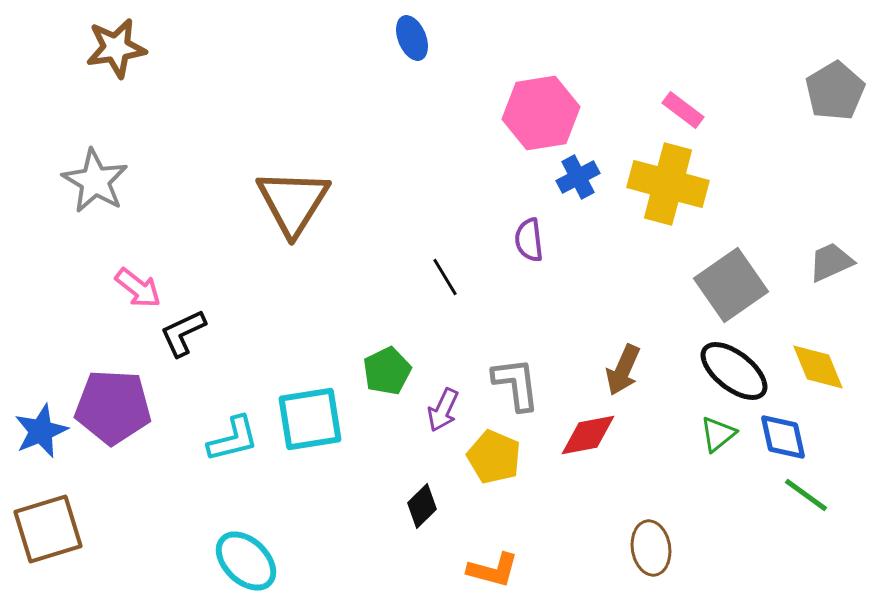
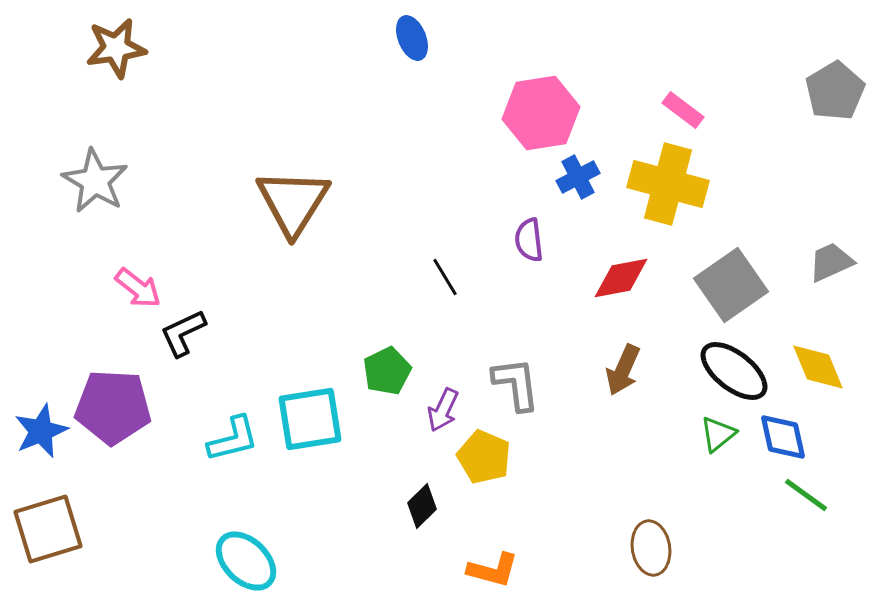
red diamond: moved 33 px right, 157 px up
yellow pentagon: moved 10 px left
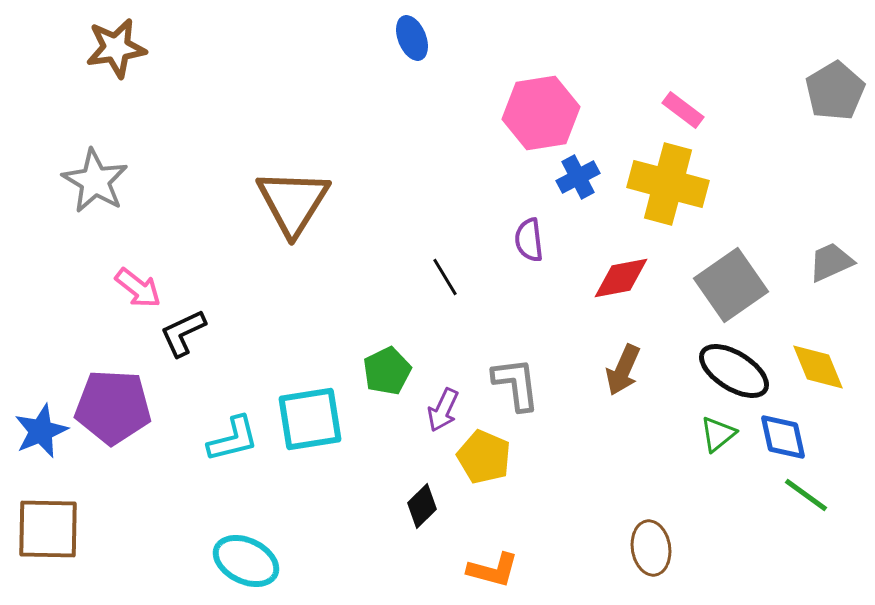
black ellipse: rotated 6 degrees counterclockwise
brown square: rotated 18 degrees clockwise
cyan ellipse: rotated 18 degrees counterclockwise
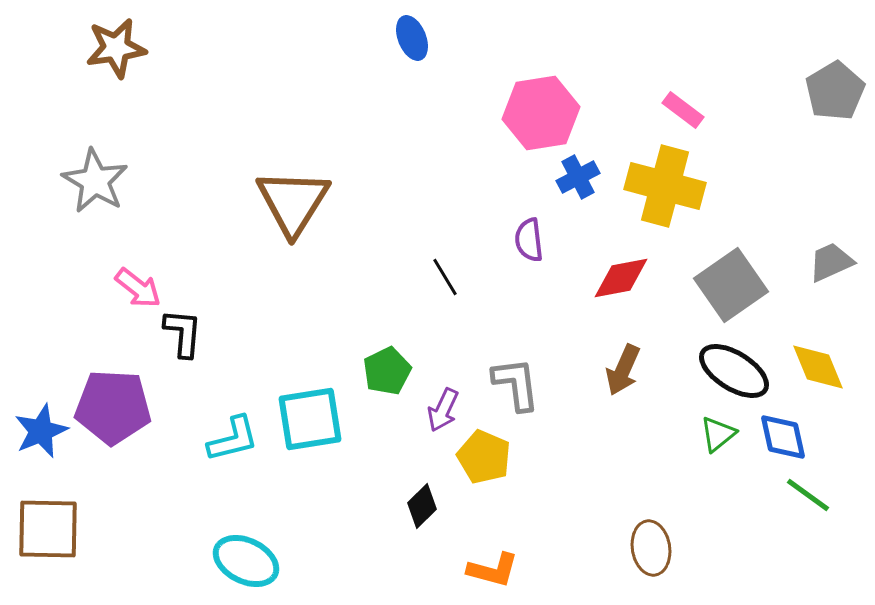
yellow cross: moved 3 px left, 2 px down
black L-shape: rotated 120 degrees clockwise
green line: moved 2 px right
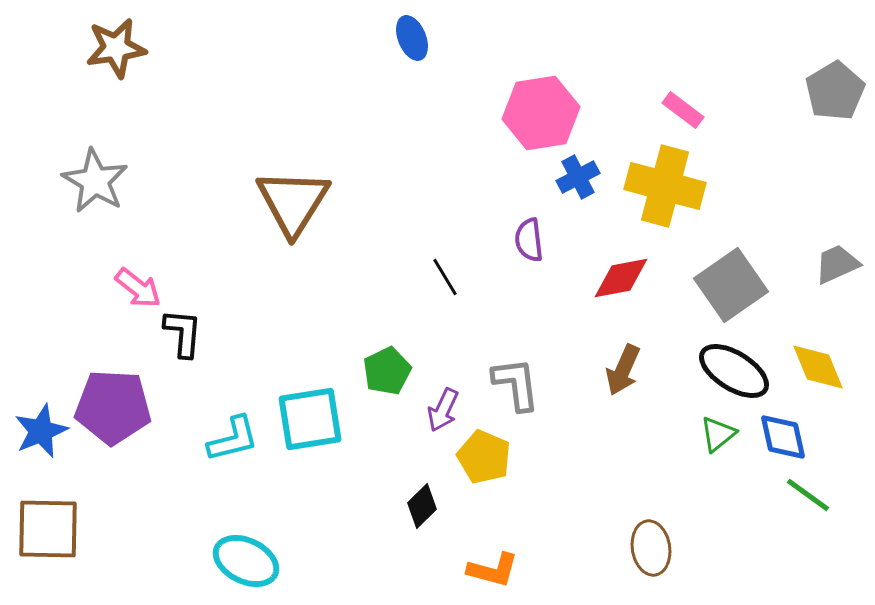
gray trapezoid: moved 6 px right, 2 px down
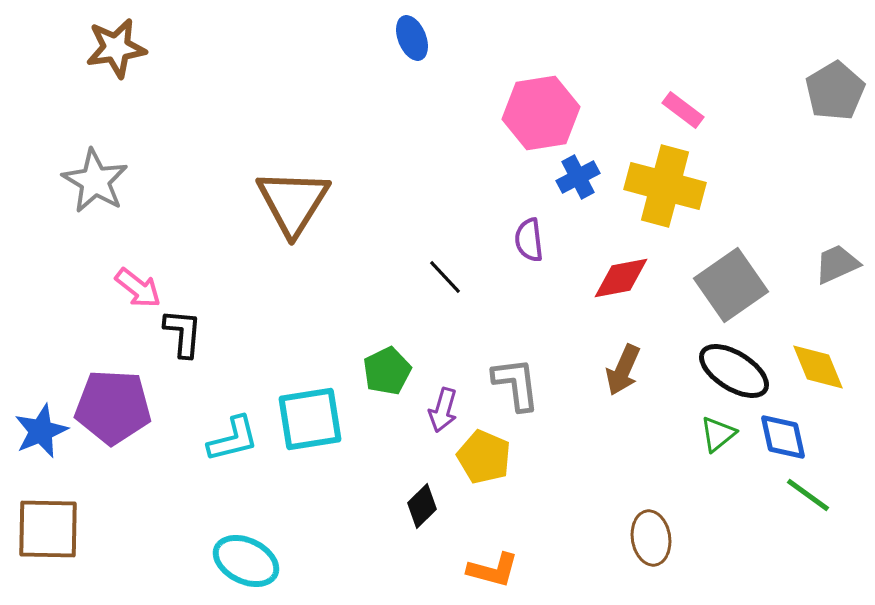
black line: rotated 12 degrees counterclockwise
purple arrow: rotated 9 degrees counterclockwise
brown ellipse: moved 10 px up
